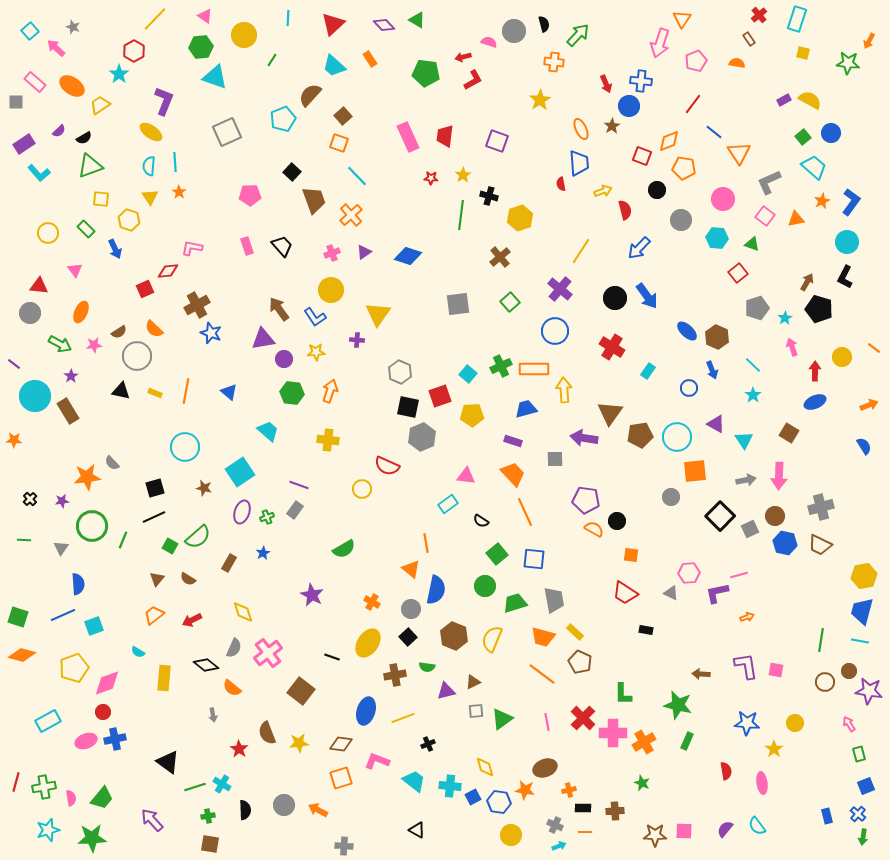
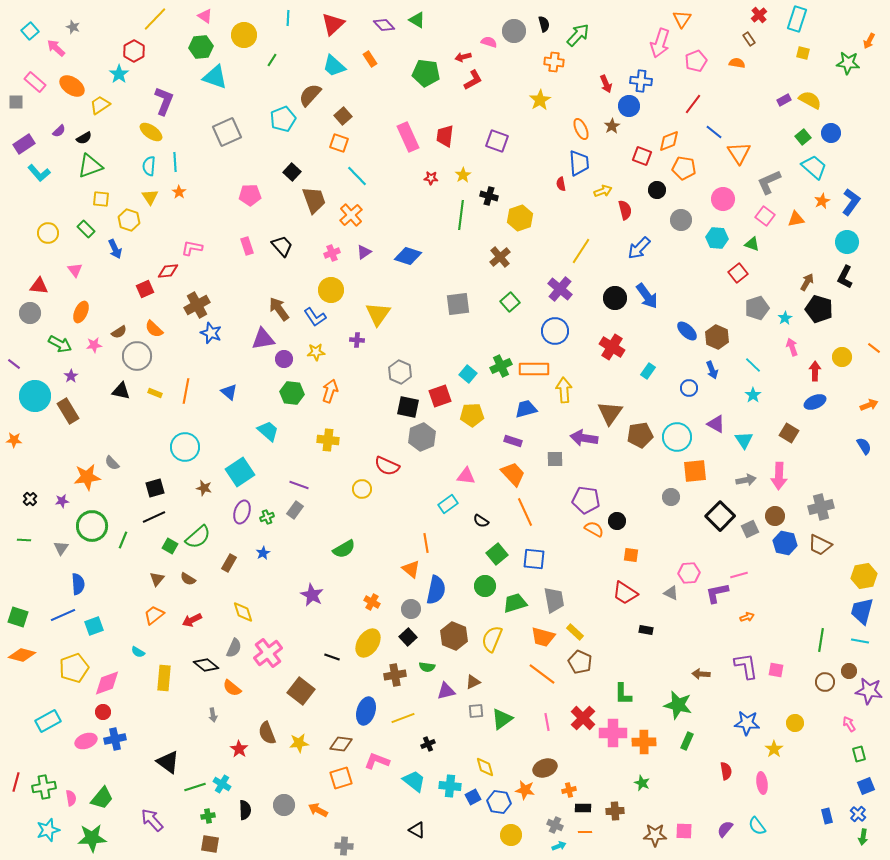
orange cross at (644, 742): rotated 30 degrees clockwise
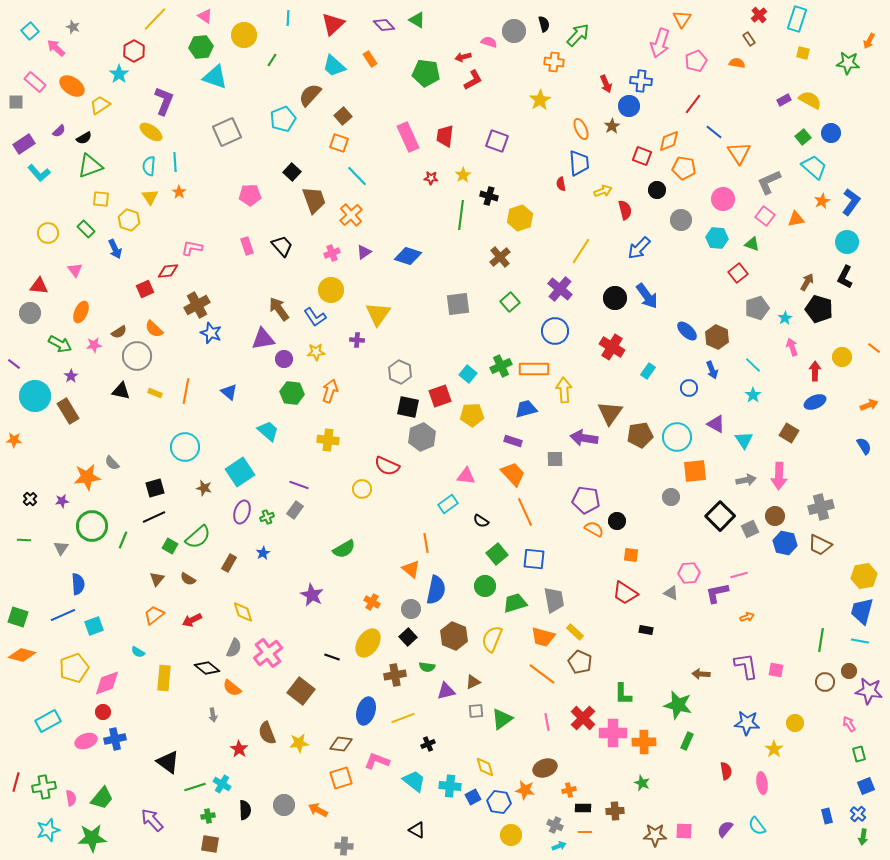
black diamond at (206, 665): moved 1 px right, 3 px down
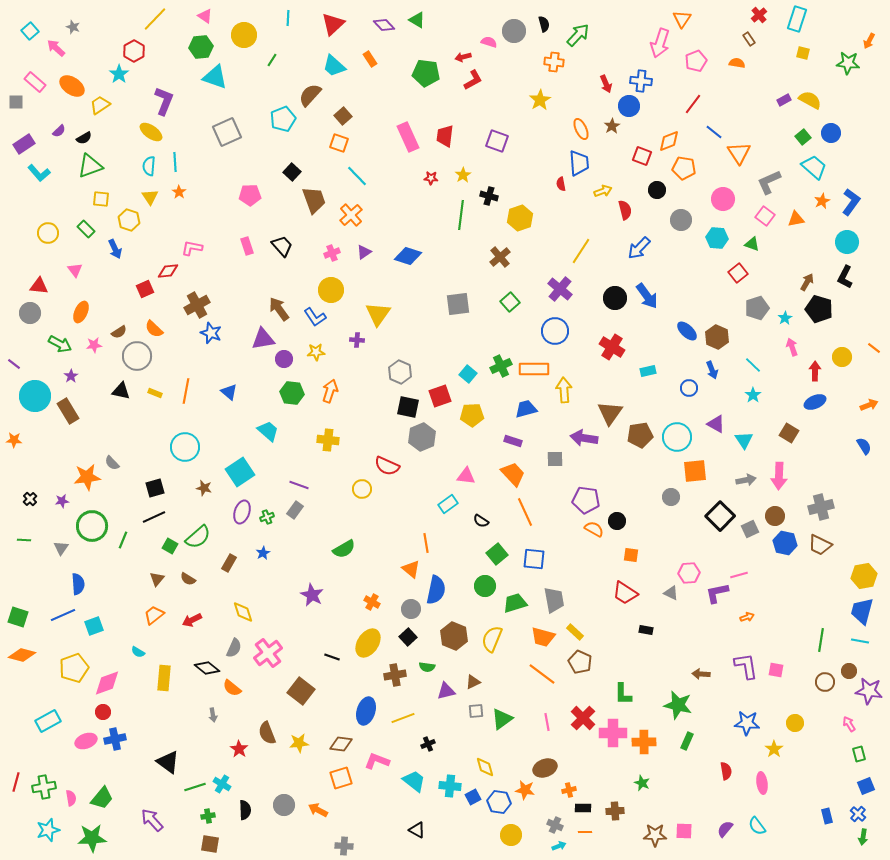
cyan rectangle at (648, 371): rotated 42 degrees clockwise
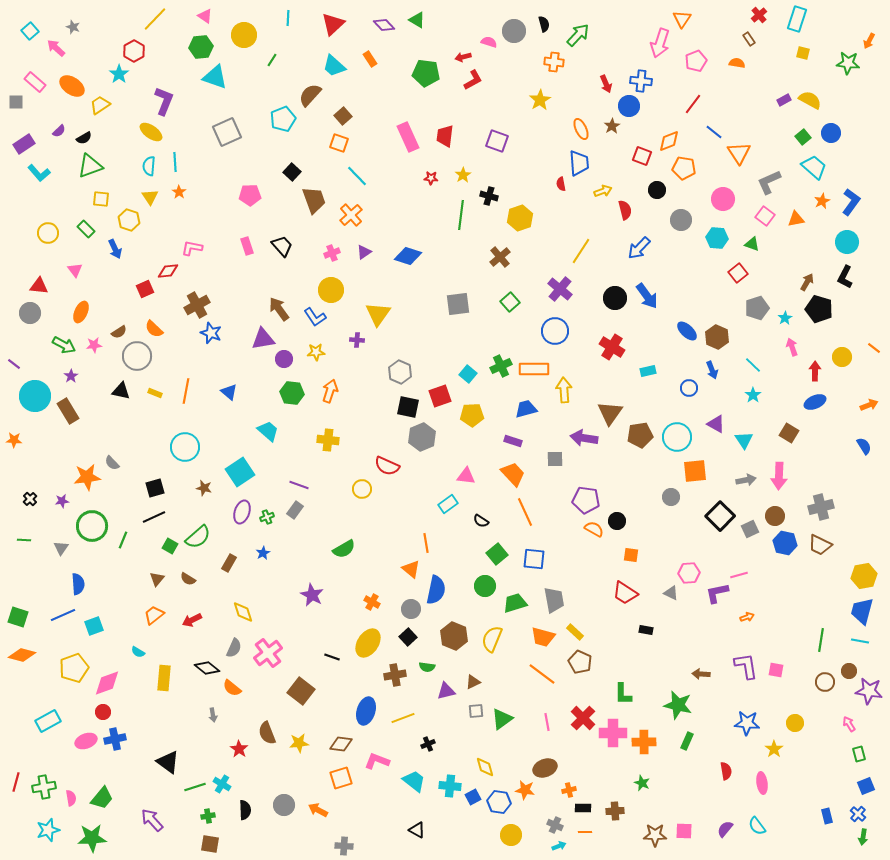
green arrow at (60, 344): moved 4 px right, 1 px down
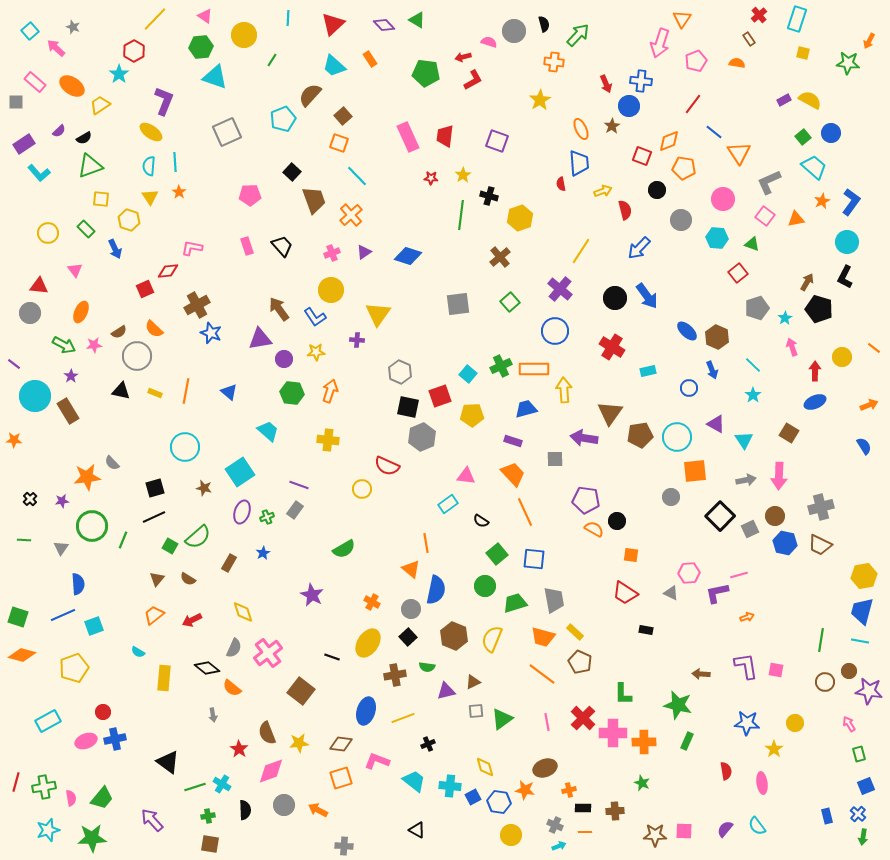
purple triangle at (263, 339): moved 3 px left
pink diamond at (107, 683): moved 164 px right, 88 px down
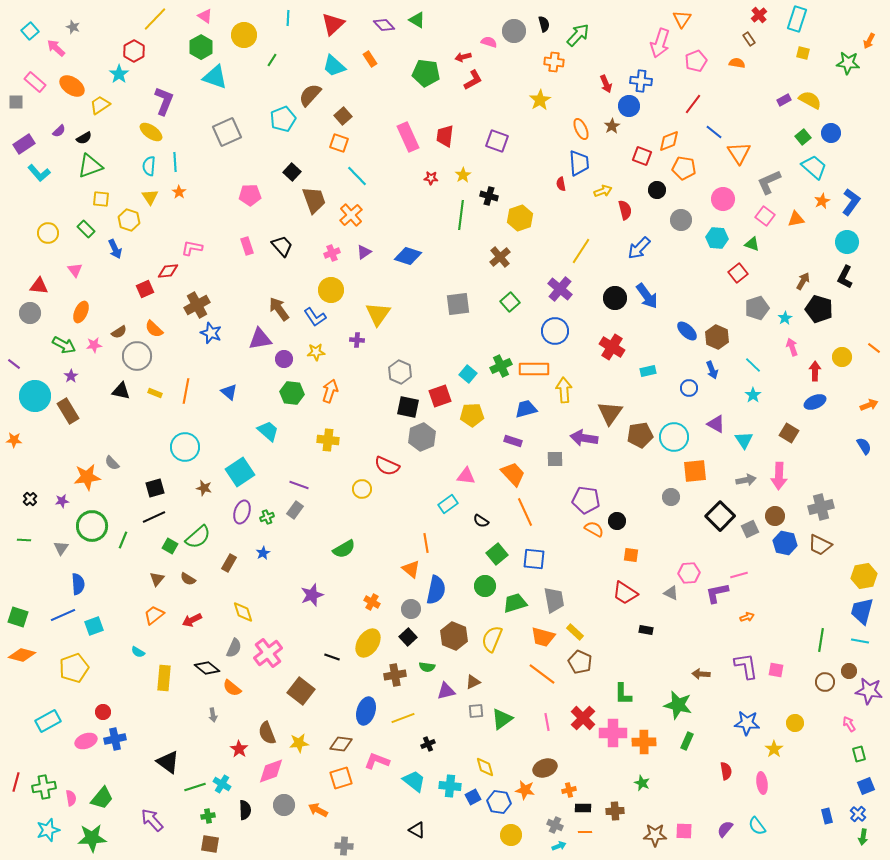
green hexagon at (201, 47): rotated 25 degrees counterclockwise
brown arrow at (807, 282): moved 4 px left, 1 px up
cyan circle at (677, 437): moved 3 px left
purple star at (312, 595): rotated 25 degrees clockwise
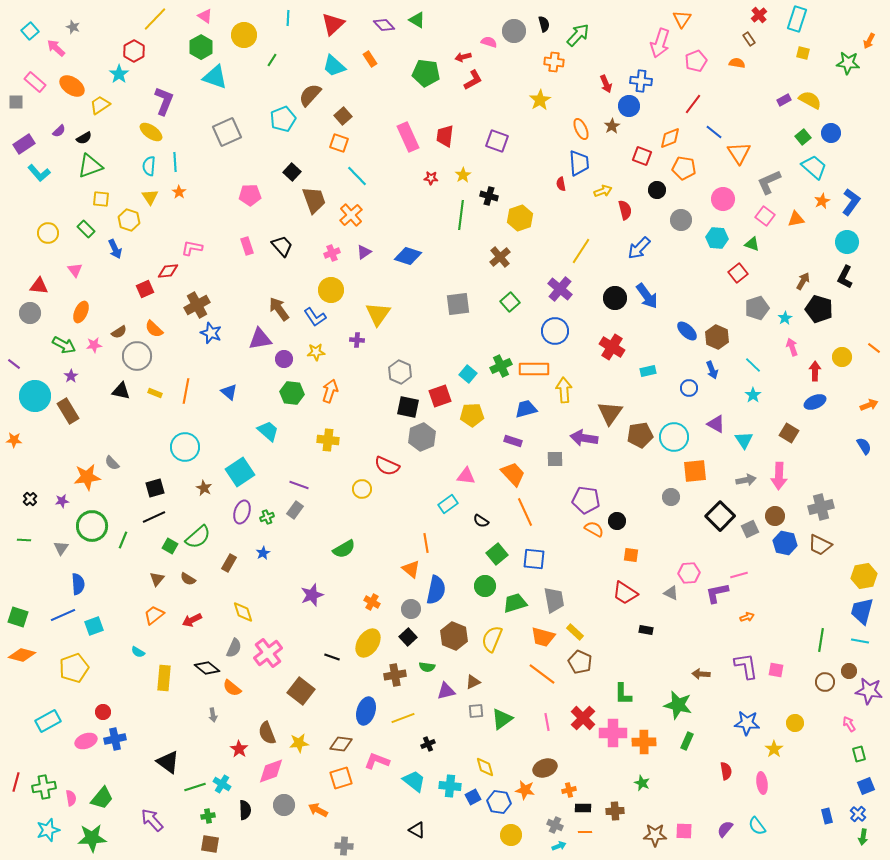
orange diamond at (669, 141): moved 1 px right, 3 px up
brown star at (204, 488): rotated 14 degrees clockwise
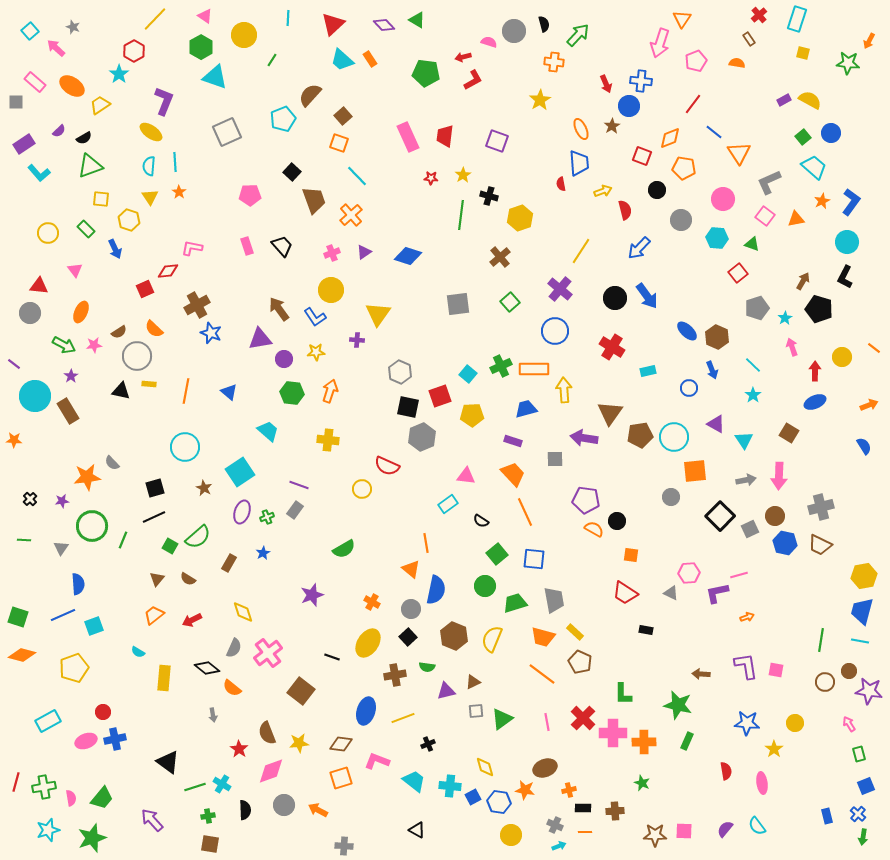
cyan trapezoid at (334, 66): moved 8 px right, 6 px up
yellow rectangle at (155, 393): moved 6 px left, 9 px up; rotated 16 degrees counterclockwise
green star at (92, 838): rotated 16 degrees counterclockwise
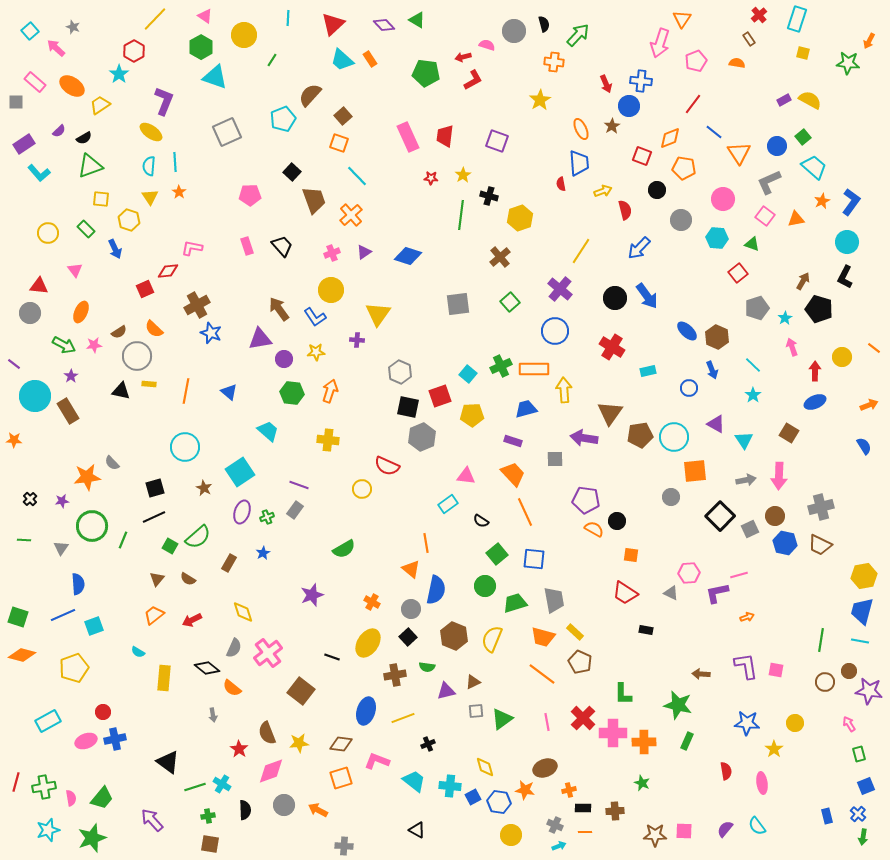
pink semicircle at (489, 42): moved 2 px left, 3 px down
blue circle at (831, 133): moved 54 px left, 13 px down
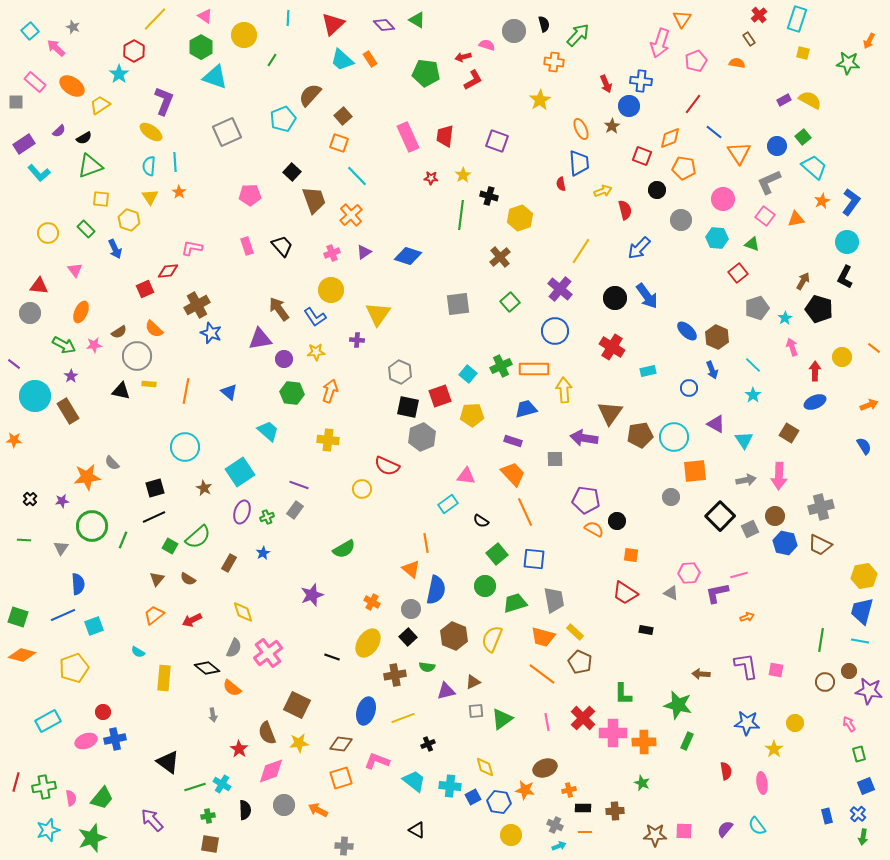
brown square at (301, 691): moved 4 px left, 14 px down; rotated 12 degrees counterclockwise
